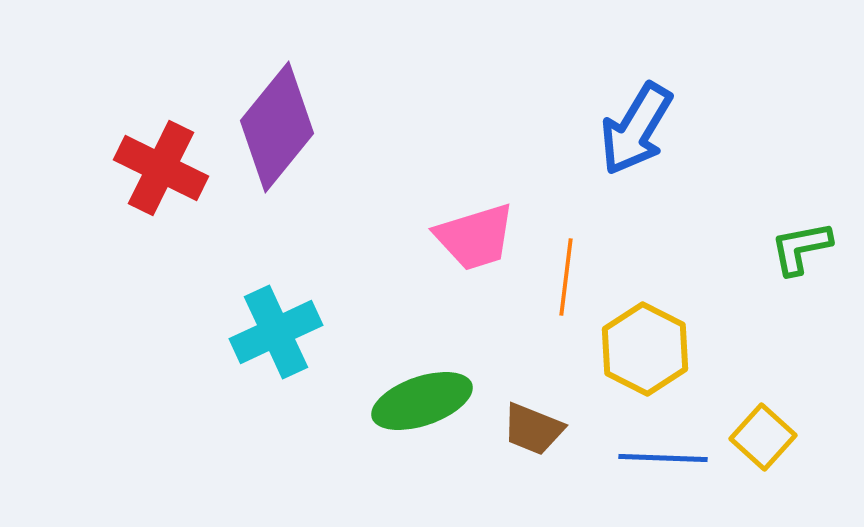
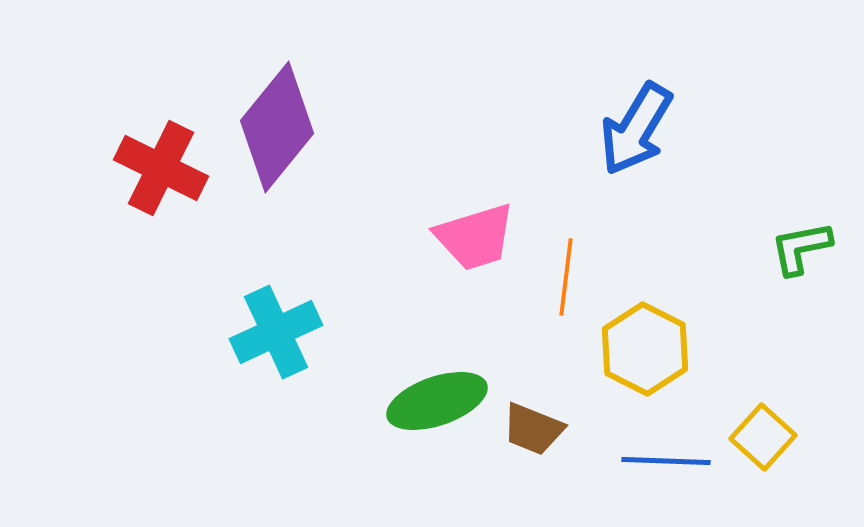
green ellipse: moved 15 px right
blue line: moved 3 px right, 3 px down
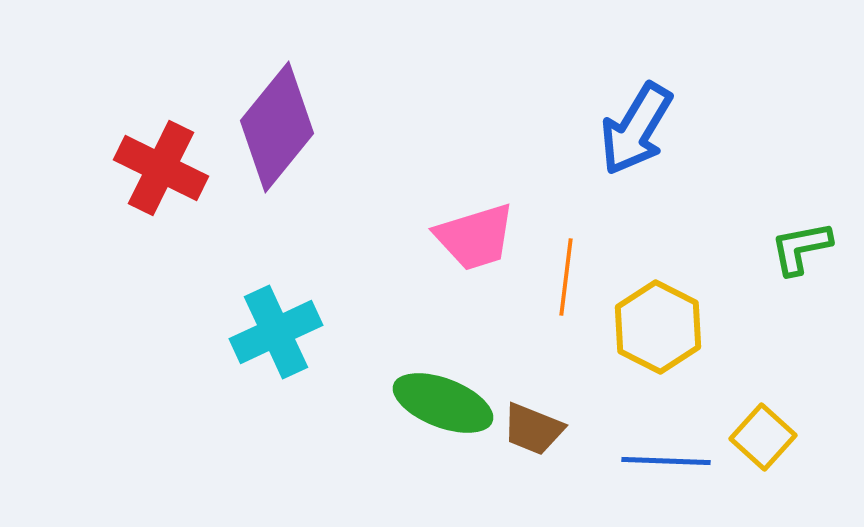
yellow hexagon: moved 13 px right, 22 px up
green ellipse: moved 6 px right, 2 px down; rotated 40 degrees clockwise
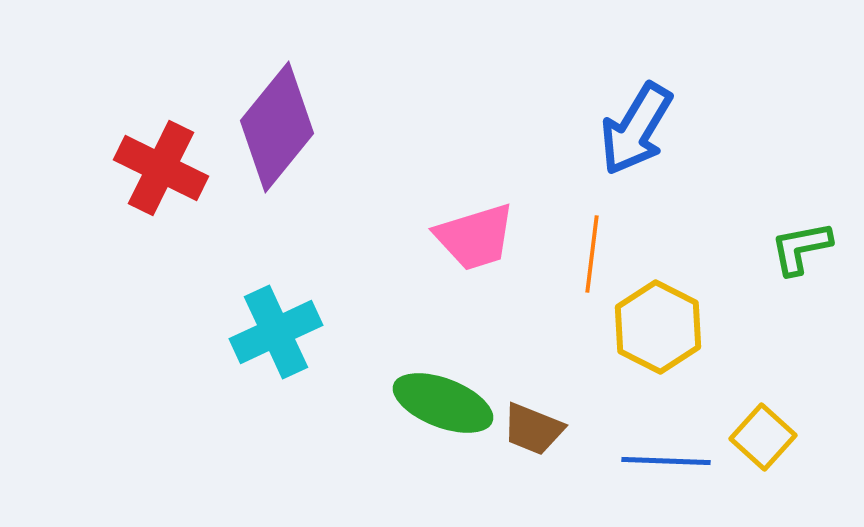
orange line: moved 26 px right, 23 px up
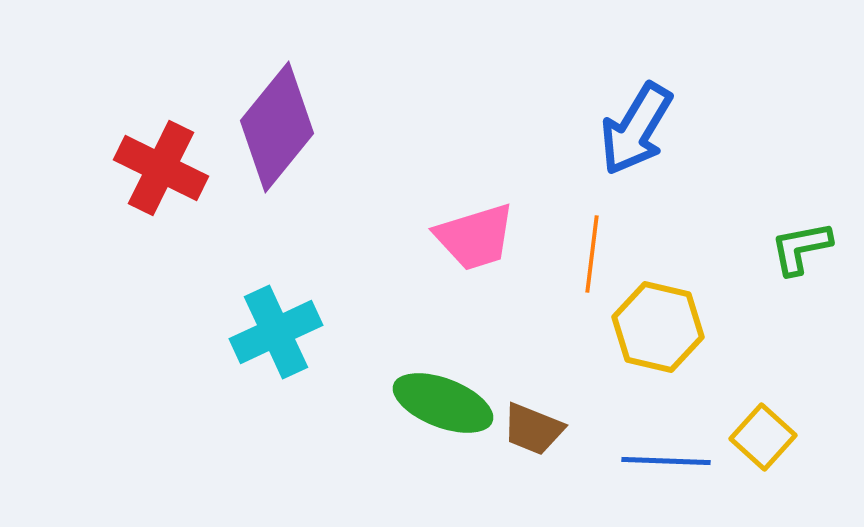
yellow hexagon: rotated 14 degrees counterclockwise
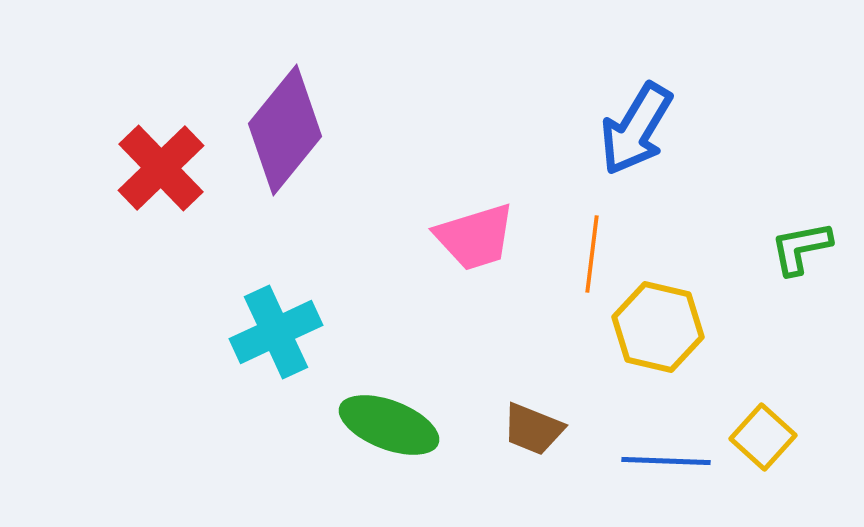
purple diamond: moved 8 px right, 3 px down
red cross: rotated 20 degrees clockwise
green ellipse: moved 54 px left, 22 px down
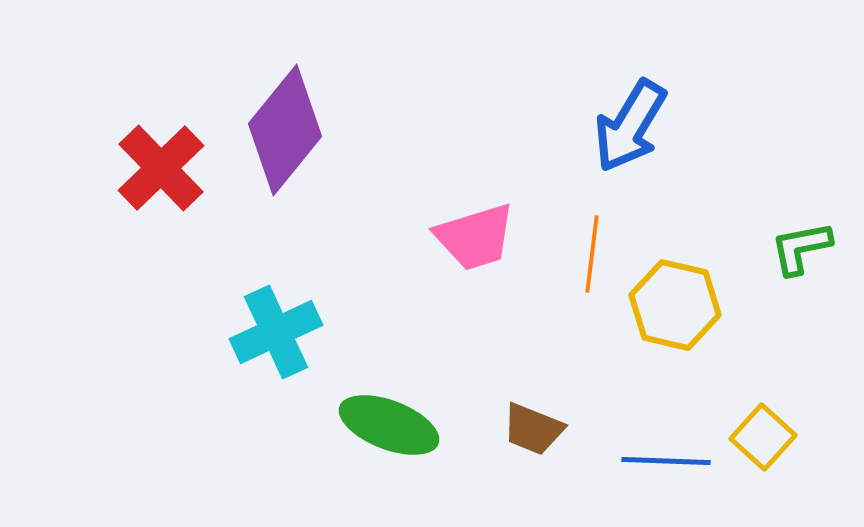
blue arrow: moved 6 px left, 3 px up
yellow hexagon: moved 17 px right, 22 px up
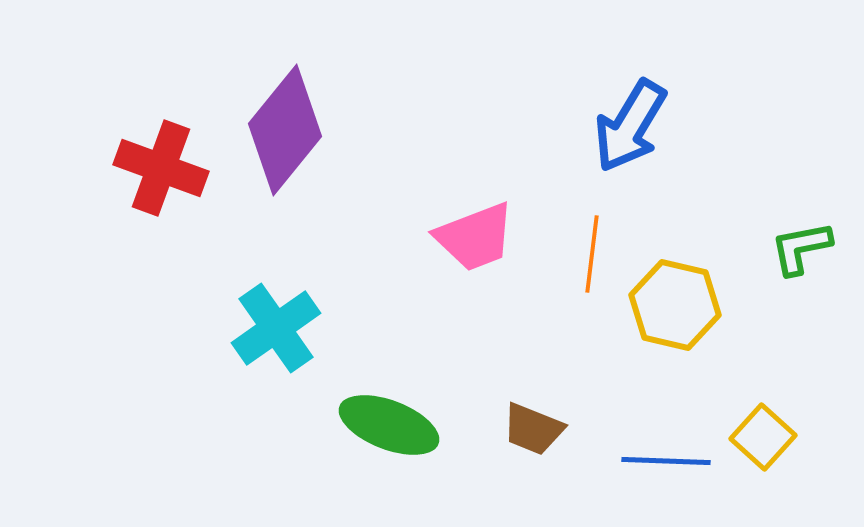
red cross: rotated 26 degrees counterclockwise
pink trapezoid: rotated 4 degrees counterclockwise
cyan cross: moved 4 px up; rotated 10 degrees counterclockwise
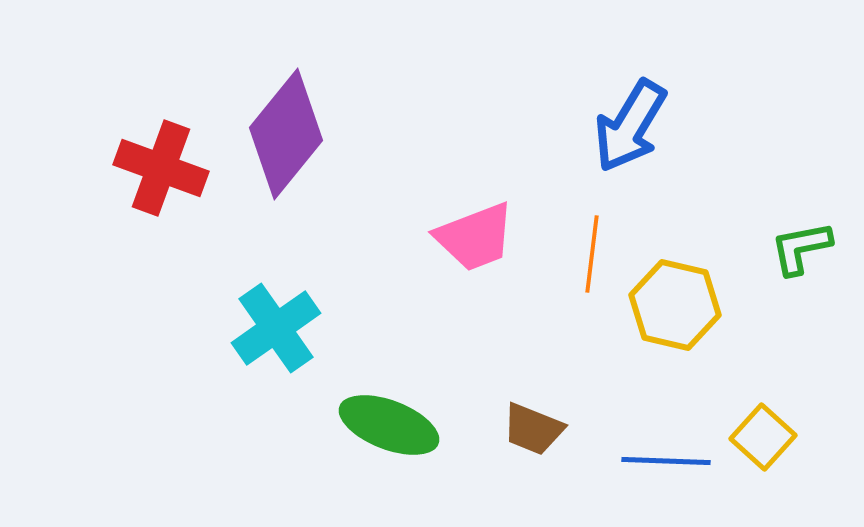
purple diamond: moved 1 px right, 4 px down
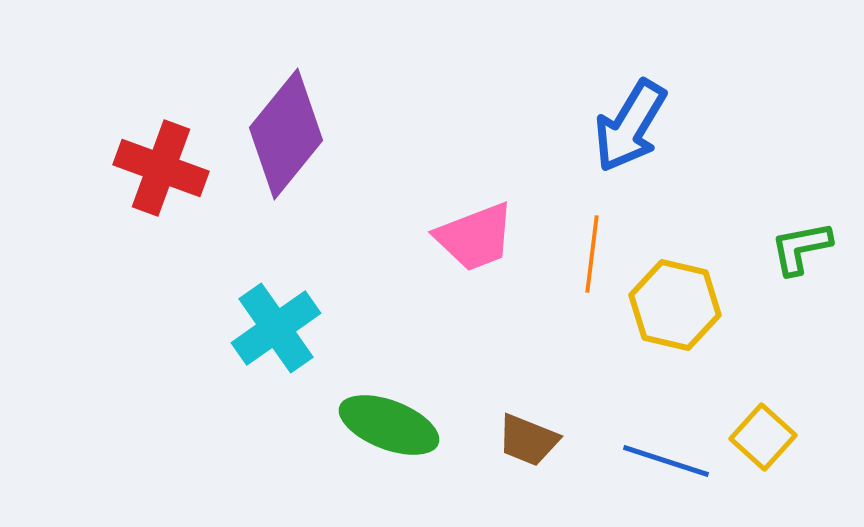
brown trapezoid: moved 5 px left, 11 px down
blue line: rotated 16 degrees clockwise
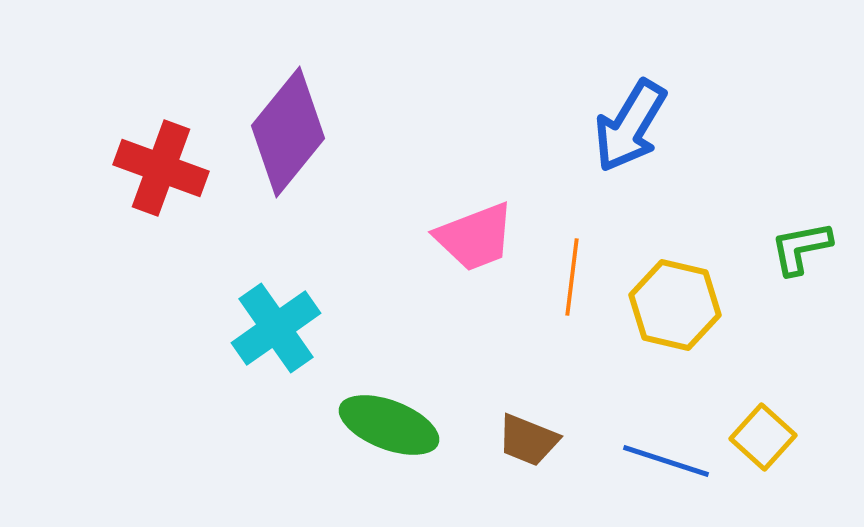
purple diamond: moved 2 px right, 2 px up
orange line: moved 20 px left, 23 px down
